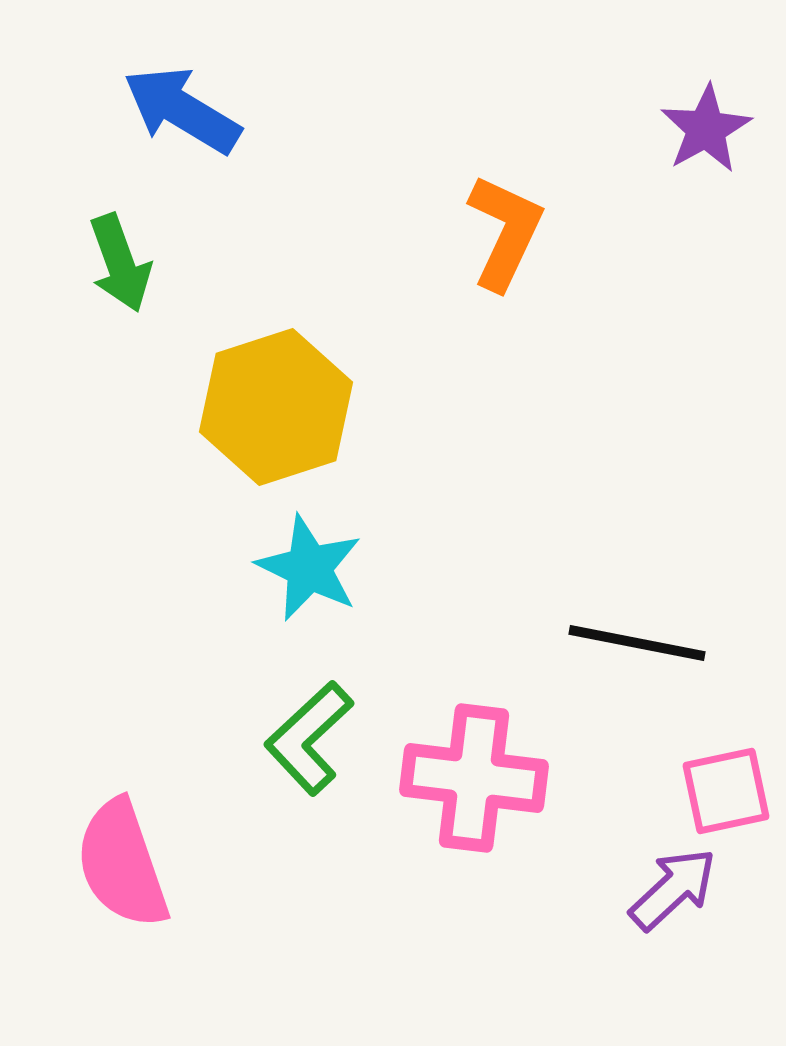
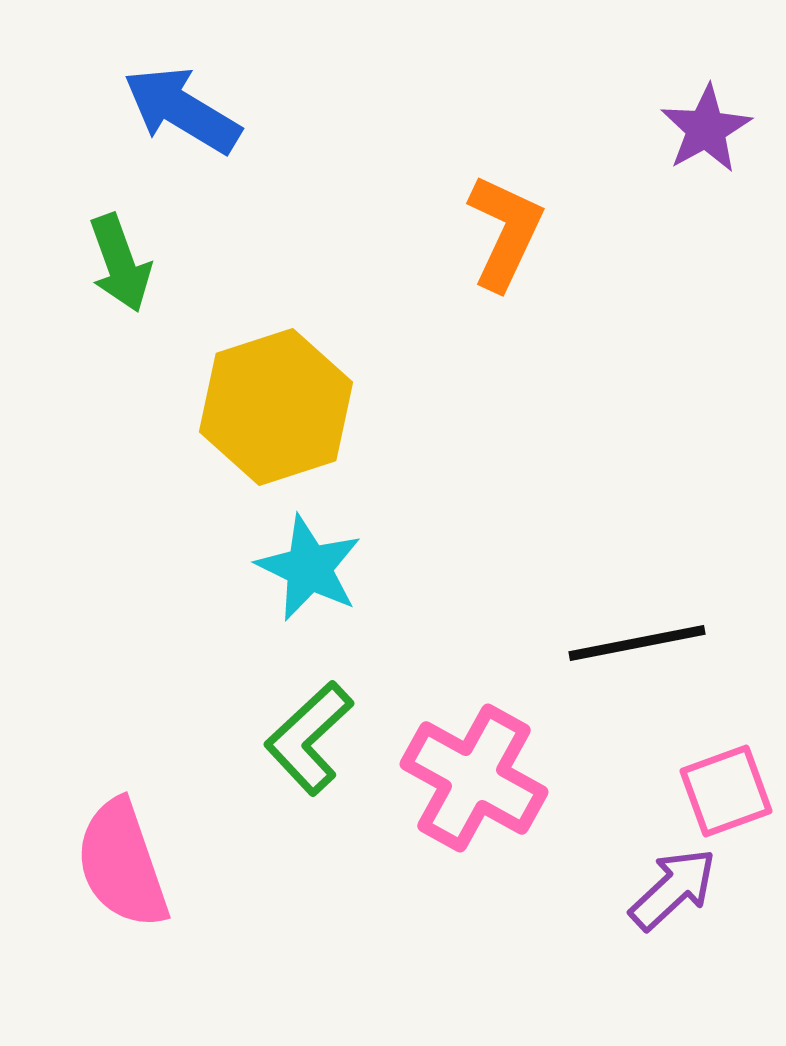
black line: rotated 22 degrees counterclockwise
pink cross: rotated 22 degrees clockwise
pink square: rotated 8 degrees counterclockwise
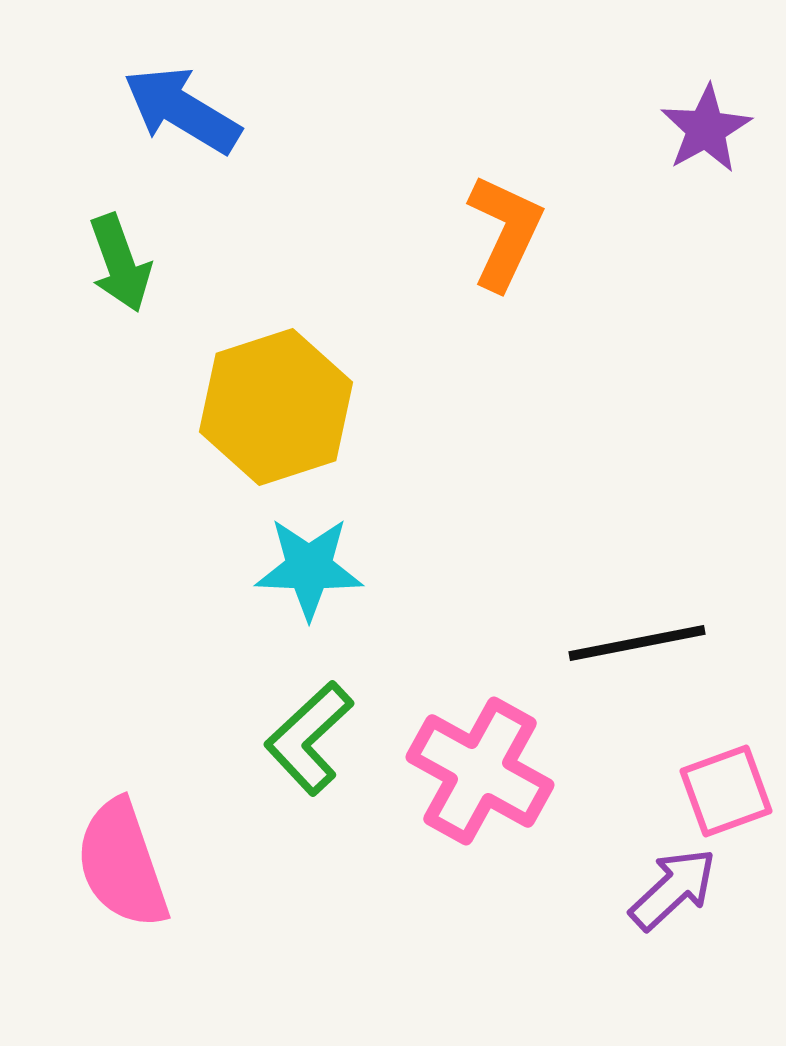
cyan star: rotated 24 degrees counterclockwise
pink cross: moved 6 px right, 7 px up
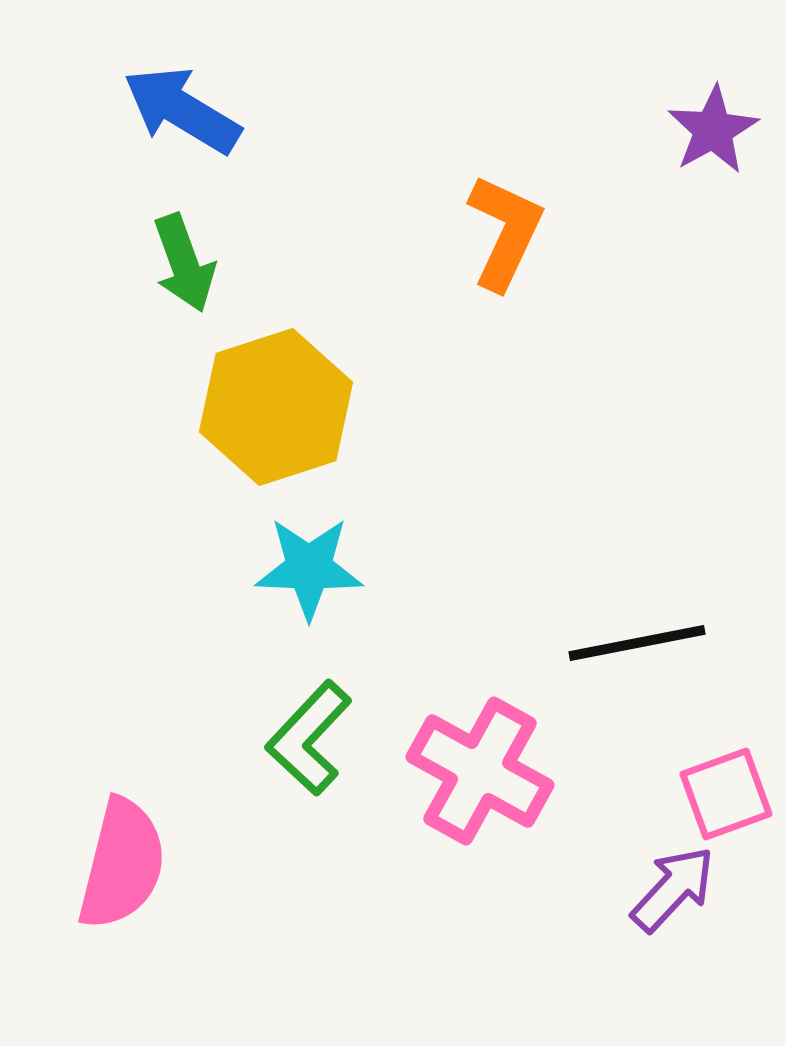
purple star: moved 7 px right, 1 px down
green arrow: moved 64 px right
green L-shape: rotated 4 degrees counterclockwise
pink square: moved 3 px down
pink semicircle: rotated 147 degrees counterclockwise
purple arrow: rotated 4 degrees counterclockwise
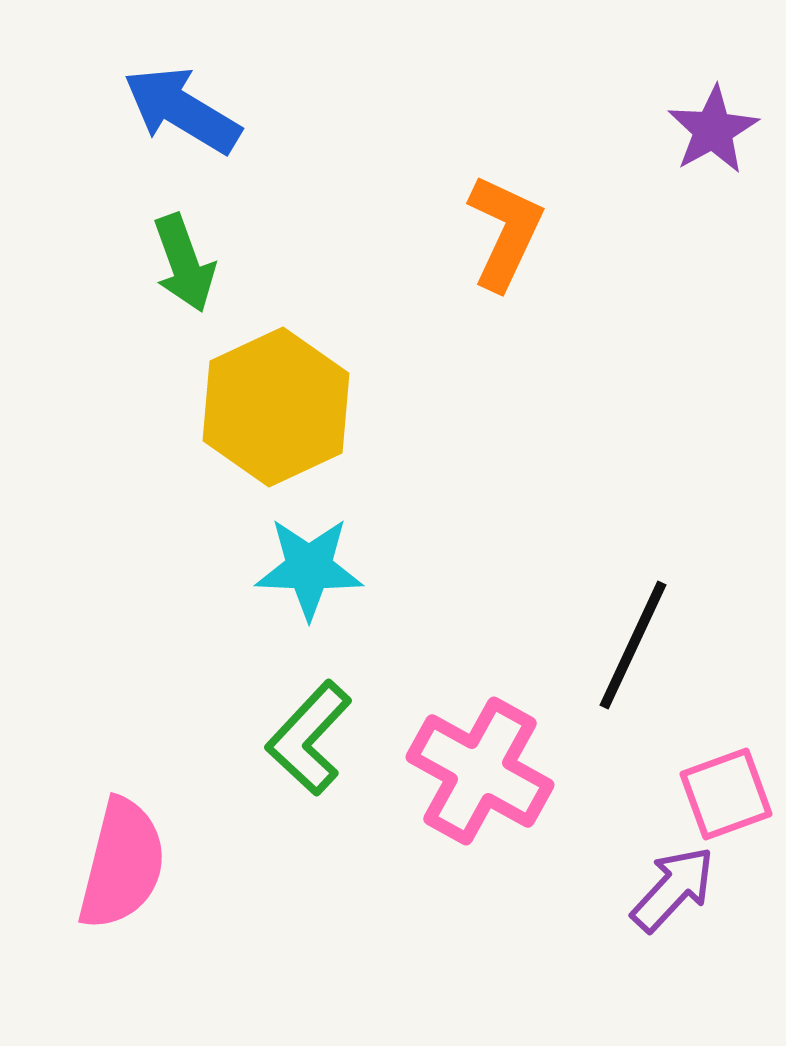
yellow hexagon: rotated 7 degrees counterclockwise
black line: moved 4 px left, 2 px down; rotated 54 degrees counterclockwise
